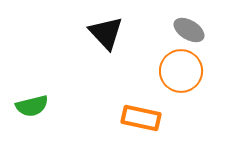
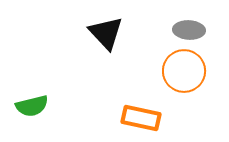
gray ellipse: rotated 28 degrees counterclockwise
orange circle: moved 3 px right
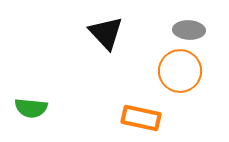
orange circle: moved 4 px left
green semicircle: moved 1 px left, 2 px down; rotated 20 degrees clockwise
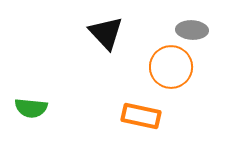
gray ellipse: moved 3 px right
orange circle: moved 9 px left, 4 px up
orange rectangle: moved 2 px up
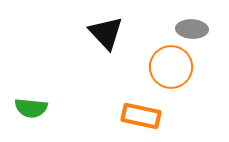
gray ellipse: moved 1 px up
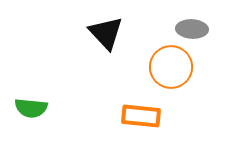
orange rectangle: rotated 6 degrees counterclockwise
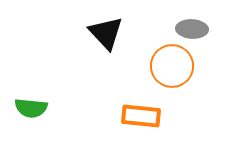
orange circle: moved 1 px right, 1 px up
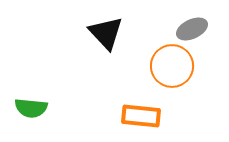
gray ellipse: rotated 28 degrees counterclockwise
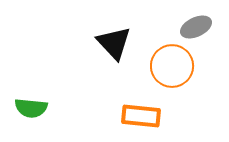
gray ellipse: moved 4 px right, 2 px up
black triangle: moved 8 px right, 10 px down
